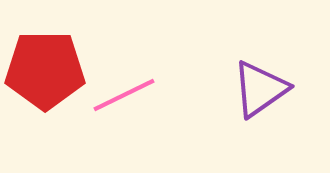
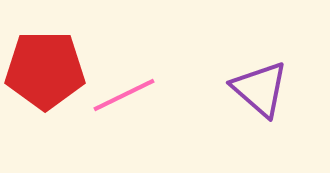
purple triangle: rotated 44 degrees counterclockwise
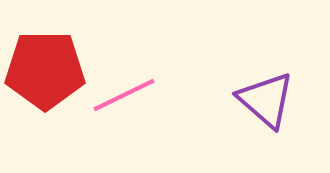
purple triangle: moved 6 px right, 11 px down
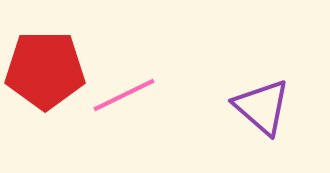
purple triangle: moved 4 px left, 7 px down
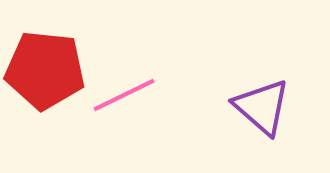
red pentagon: rotated 6 degrees clockwise
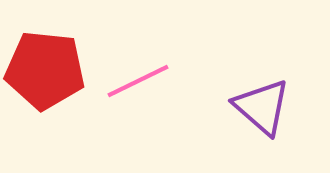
pink line: moved 14 px right, 14 px up
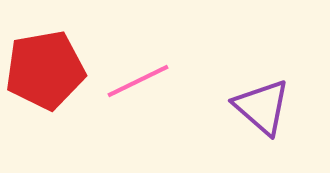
red pentagon: rotated 16 degrees counterclockwise
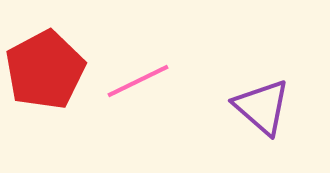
red pentagon: rotated 18 degrees counterclockwise
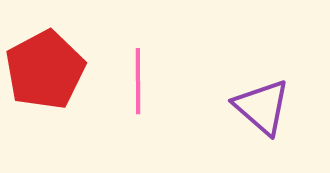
pink line: rotated 64 degrees counterclockwise
